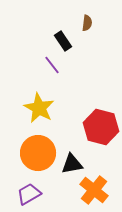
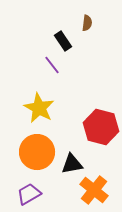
orange circle: moved 1 px left, 1 px up
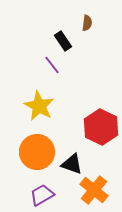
yellow star: moved 2 px up
red hexagon: rotated 12 degrees clockwise
black triangle: rotated 30 degrees clockwise
purple trapezoid: moved 13 px right, 1 px down
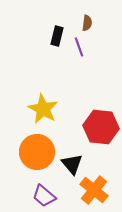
black rectangle: moved 6 px left, 5 px up; rotated 48 degrees clockwise
purple line: moved 27 px right, 18 px up; rotated 18 degrees clockwise
yellow star: moved 4 px right, 3 px down
red hexagon: rotated 20 degrees counterclockwise
black triangle: rotated 30 degrees clockwise
purple trapezoid: moved 2 px right, 1 px down; rotated 110 degrees counterclockwise
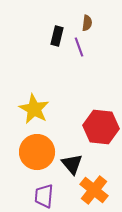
yellow star: moved 9 px left
purple trapezoid: rotated 55 degrees clockwise
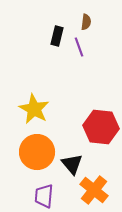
brown semicircle: moved 1 px left, 1 px up
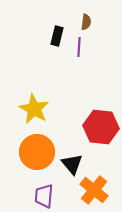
purple line: rotated 24 degrees clockwise
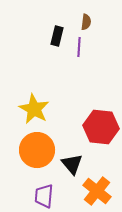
orange circle: moved 2 px up
orange cross: moved 3 px right, 1 px down
